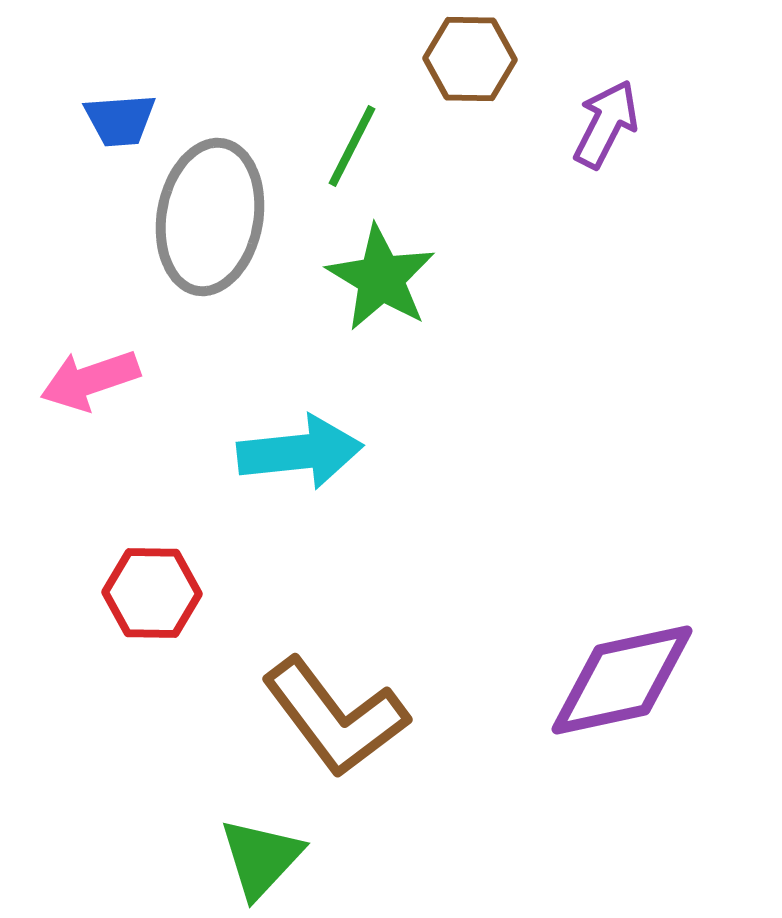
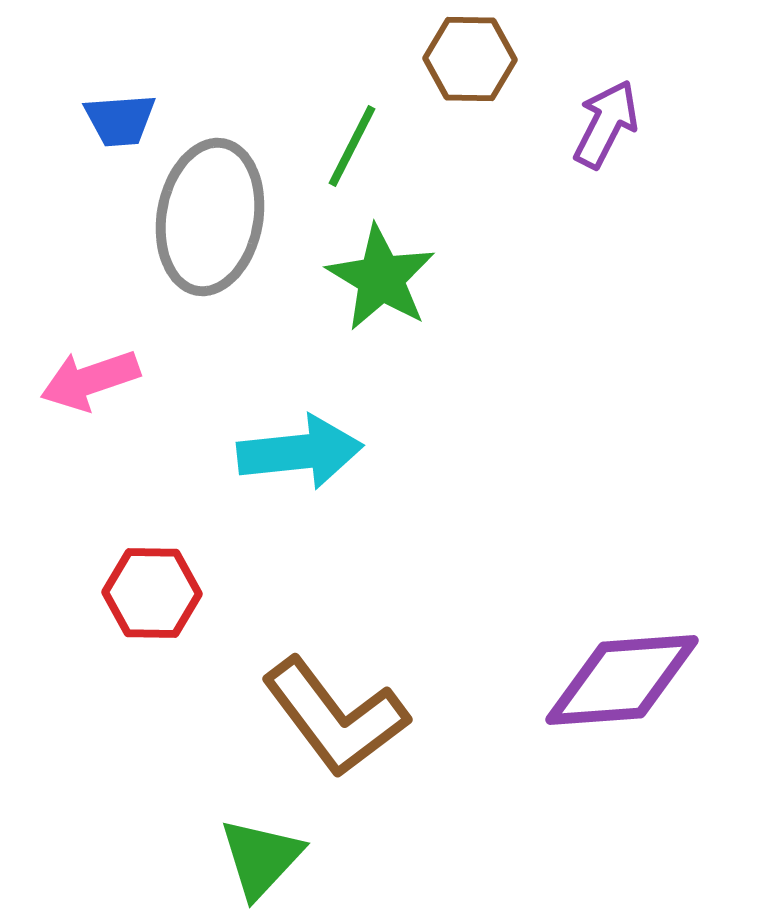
purple diamond: rotated 8 degrees clockwise
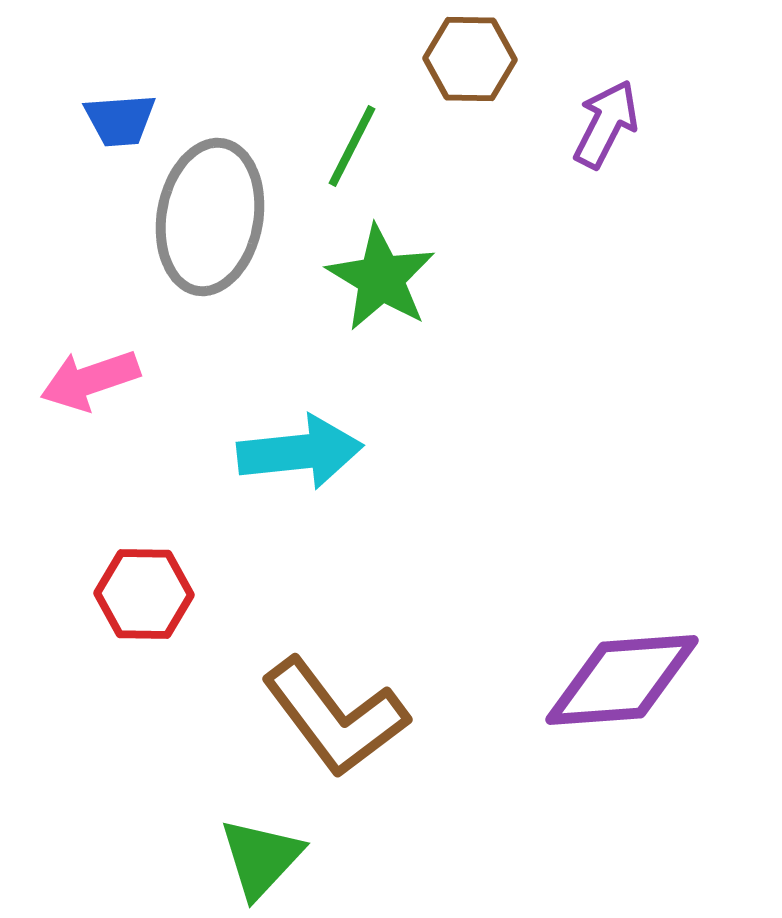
red hexagon: moved 8 px left, 1 px down
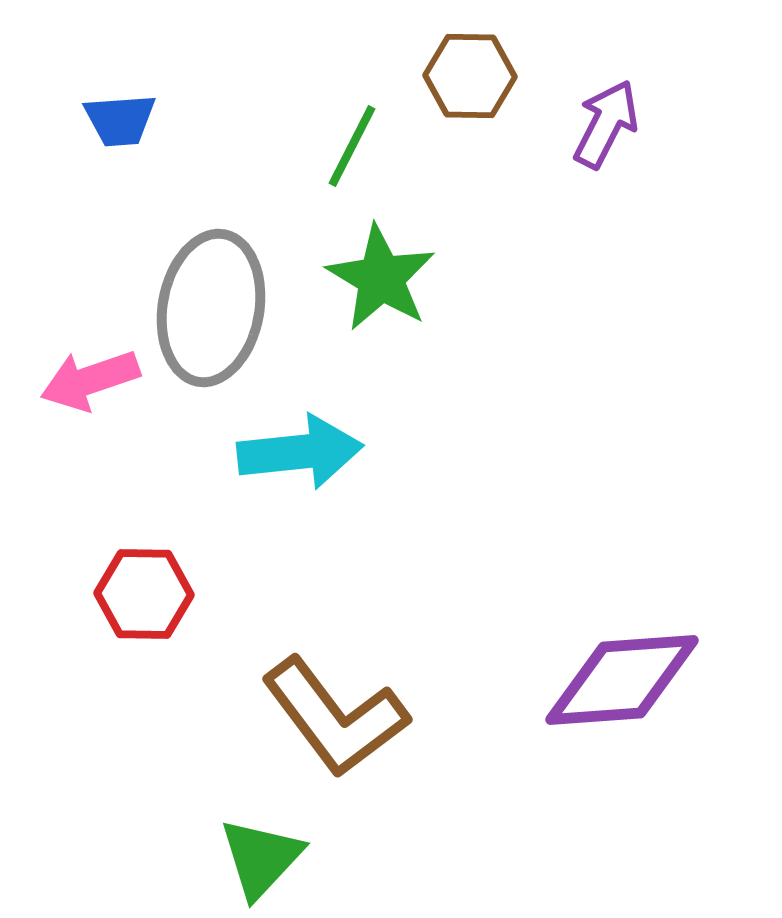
brown hexagon: moved 17 px down
gray ellipse: moved 1 px right, 91 px down
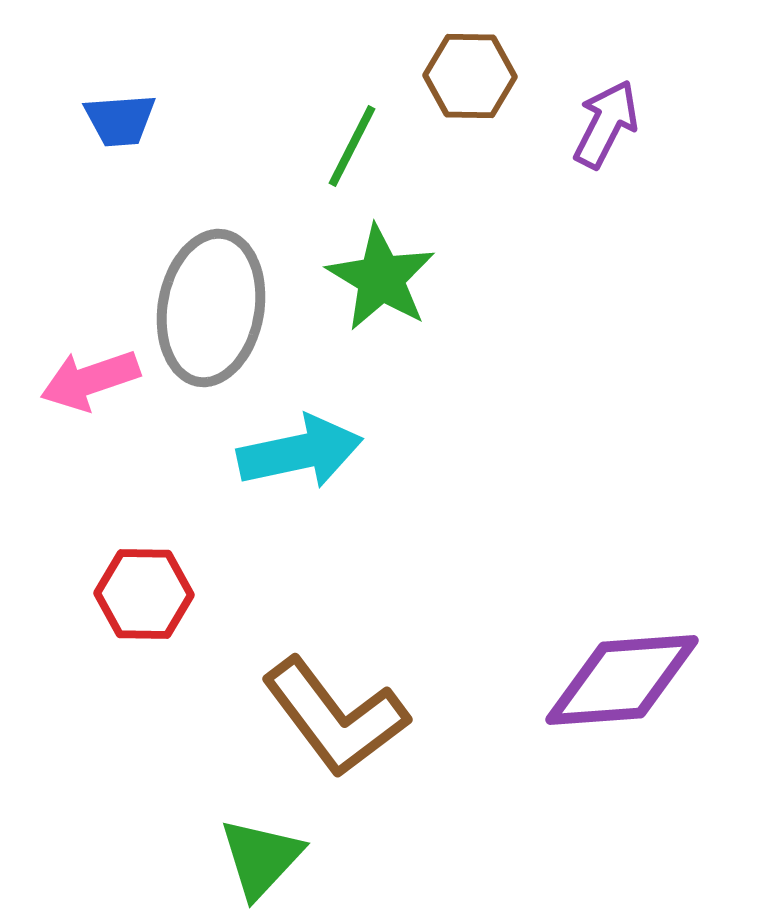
cyan arrow: rotated 6 degrees counterclockwise
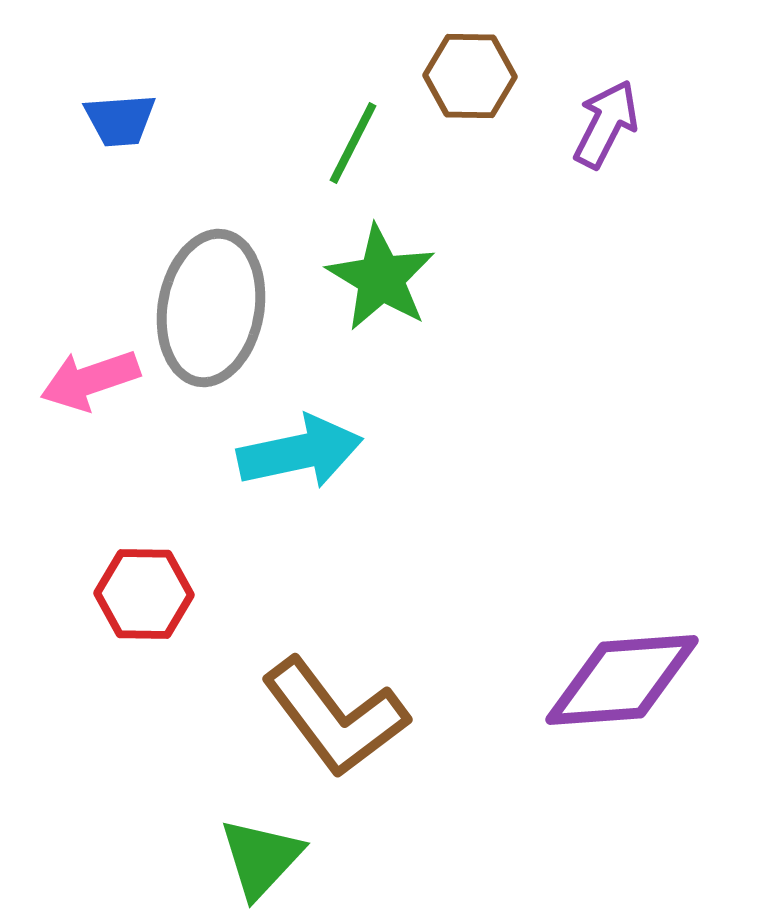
green line: moved 1 px right, 3 px up
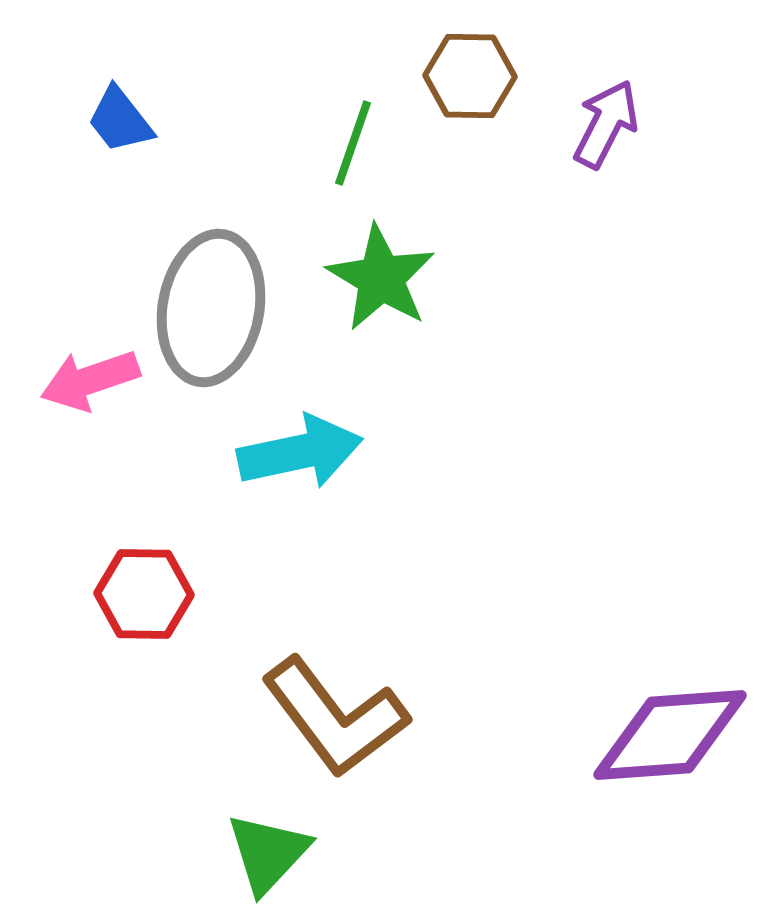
blue trapezoid: rotated 56 degrees clockwise
green line: rotated 8 degrees counterclockwise
purple diamond: moved 48 px right, 55 px down
green triangle: moved 7 px right, 5 px up
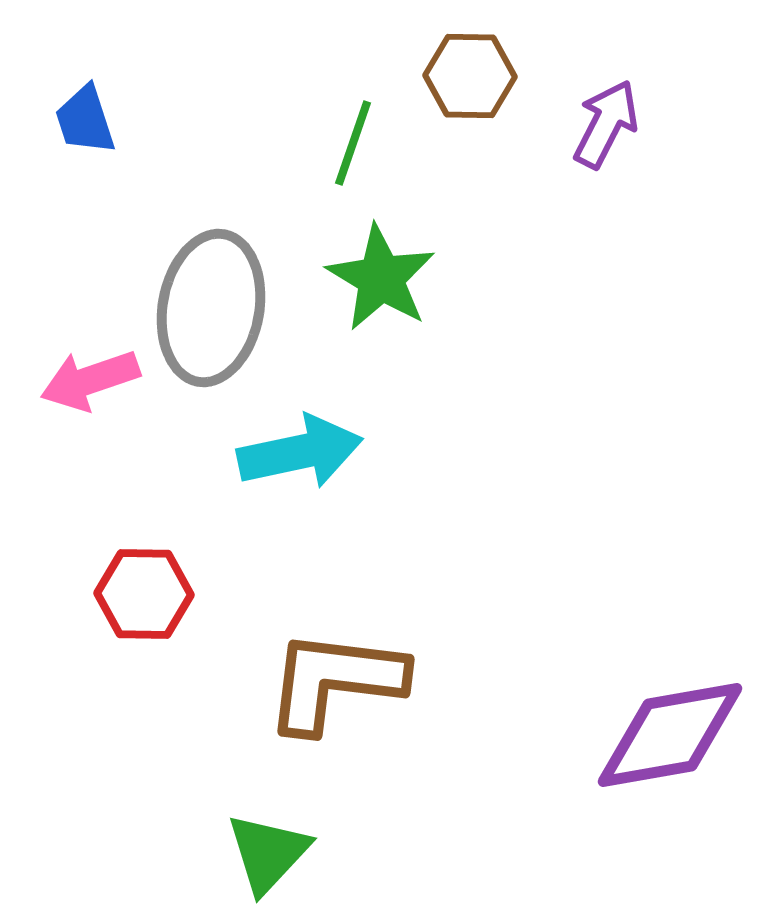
blue trapezoid: moved 35 px left; rotated 20 degrees clockwise
brown L-shape: moved 36 px up; rotated 134 degrees clockwise
purple diamond: rotated 6 degrees counterclockwise
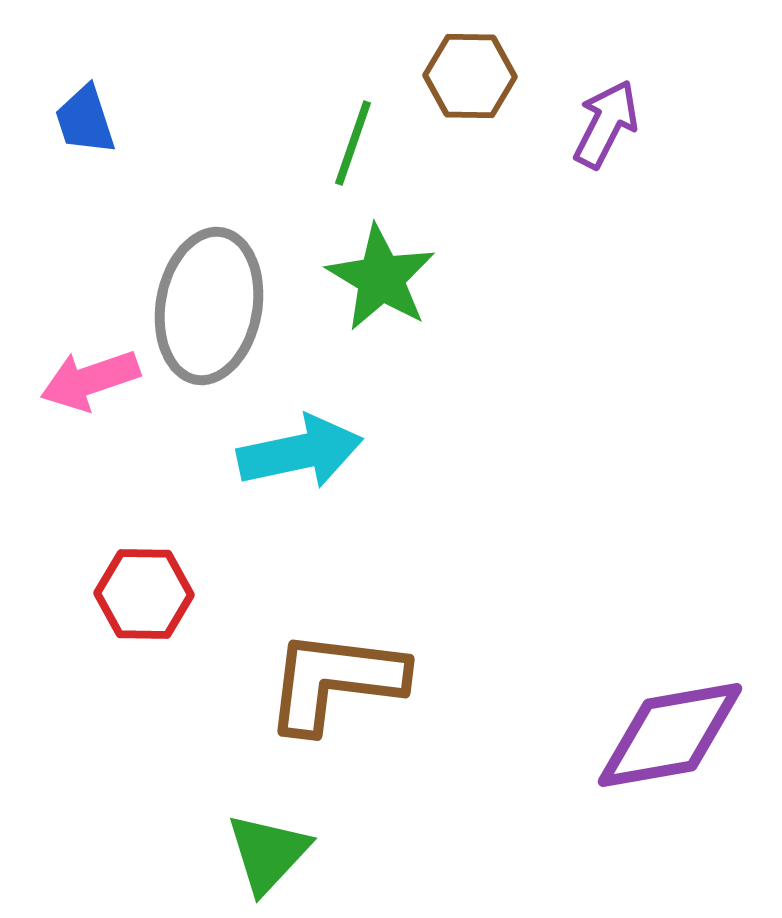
gray ellipse: moved 2 px left, 2 px up
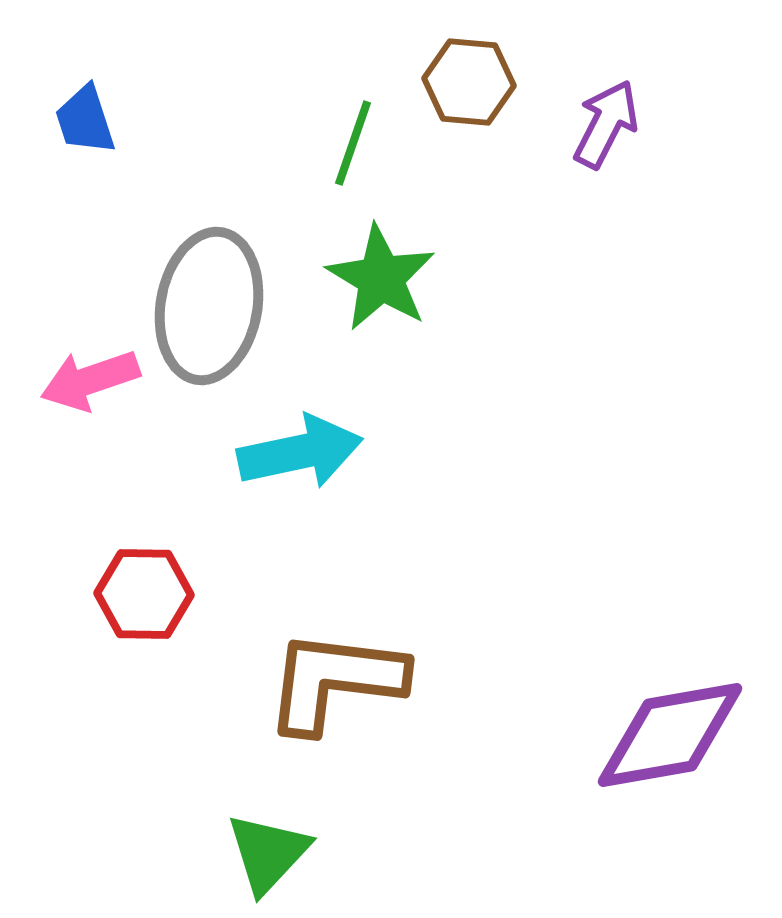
brown hexagon: moved 1 px left, 6 px down; rotated 4 degrees clockwise
